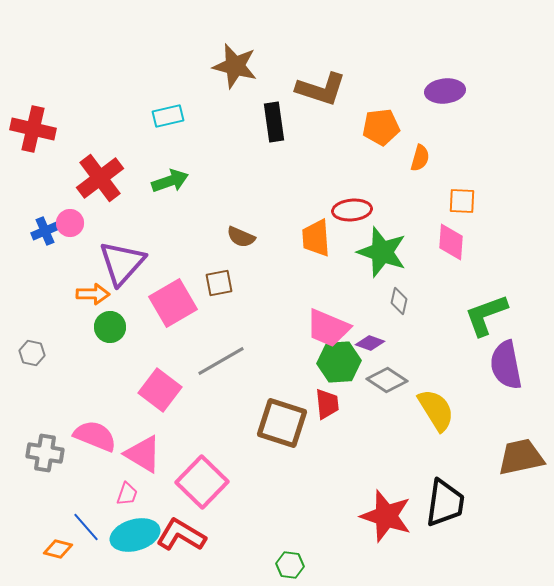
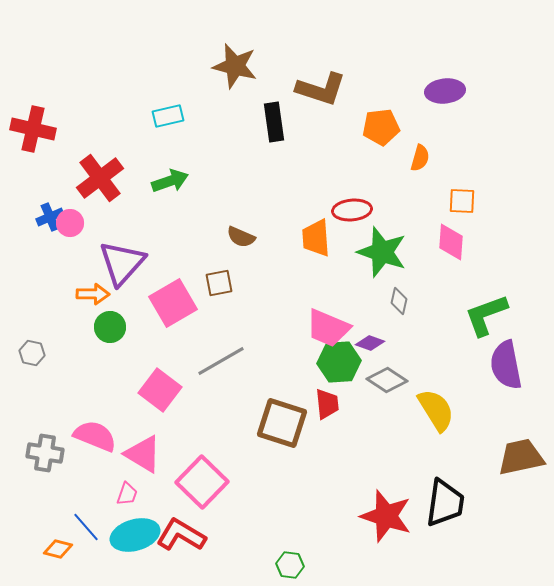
blue cross at (45, 231): moved 5 px right, 14 px up
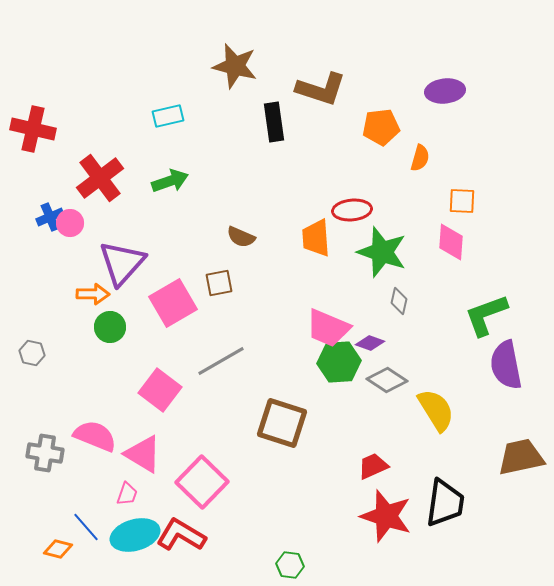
red trapezoid at (327, 404): moved 46 px right, 62 px down; rotated 108 degrees counterclockwise
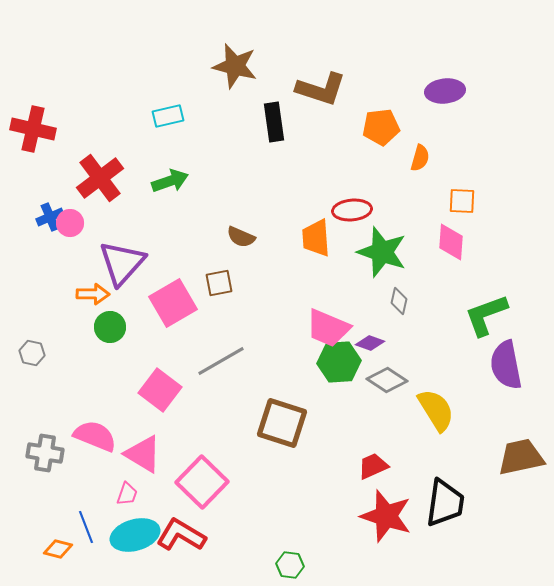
blue line at (86, 527): rotated 20 degrees clockwise
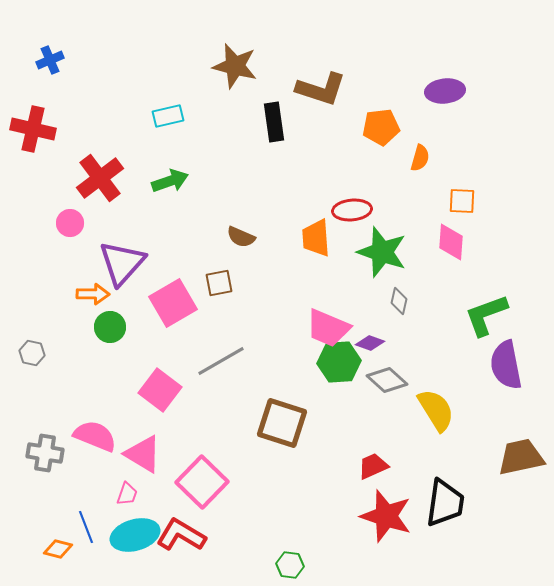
blue cross at (50, 217): moved 157 px up
gray diamond at (387, 380): rotated 9 degrees clockwise
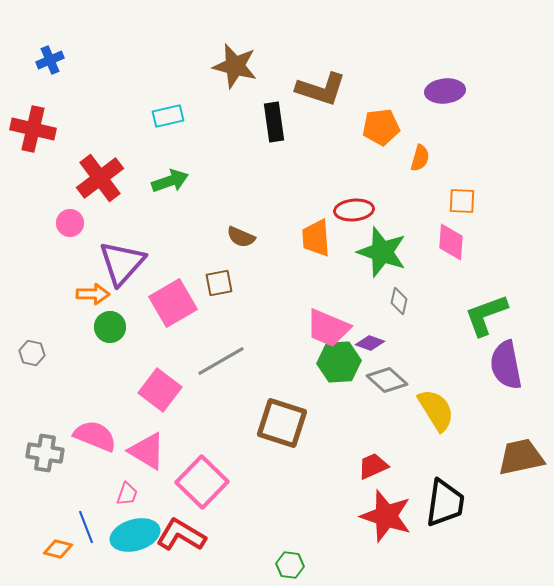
red ellipse at (352, 210): moved 2 px right
pink triangle at (143, 454): moved 4 px right, 3 px up
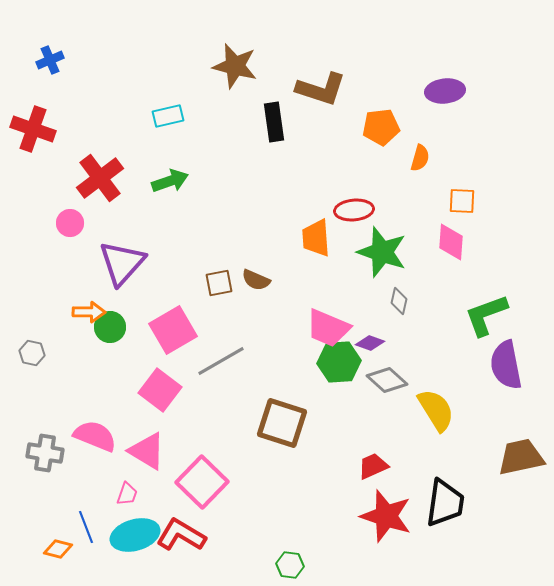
red cross at (33, 129): rotated 6 degrees clockwise
brown semicircle at (241, 237): moved 15 px right, 43 px down
orange arrow at (93, 294): moved 4 px left, 18 px down
pink square at (173, 303): moved 27 px down
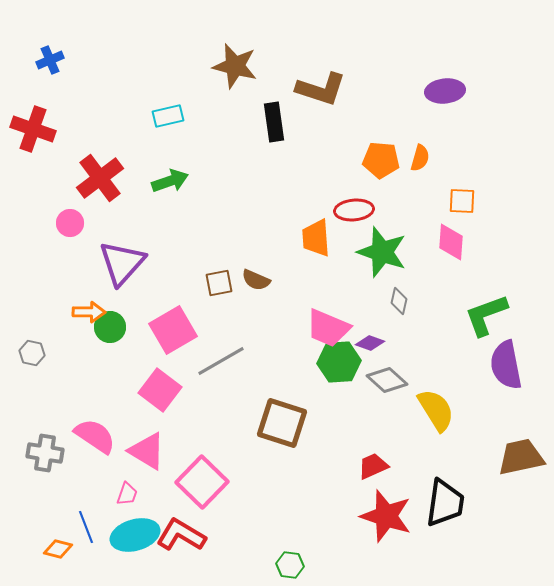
orange pentagon at (381, 127): moved 33 px down; rotated 12 degrees clockwise
pink semicircle at (95, 436): rotated 12 degrees clockwise
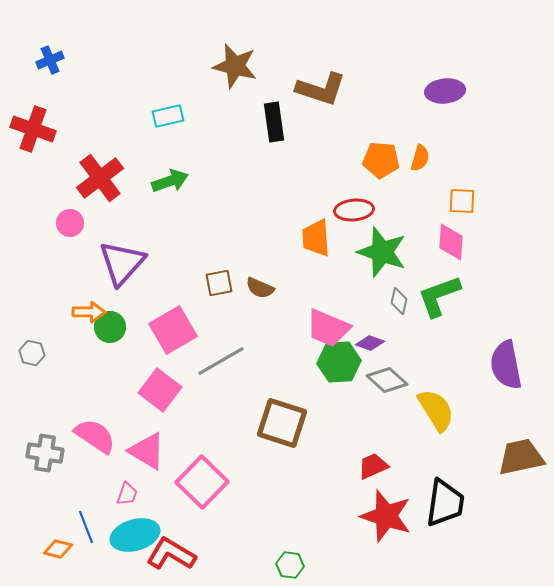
brown semicircle at (256, 280): moved 4 px right, 8 px down
green L-shape at (486, 315): moved 47 px left, 19 px up
red L-shape at (181, 535): moved 10 px left, 19 px down
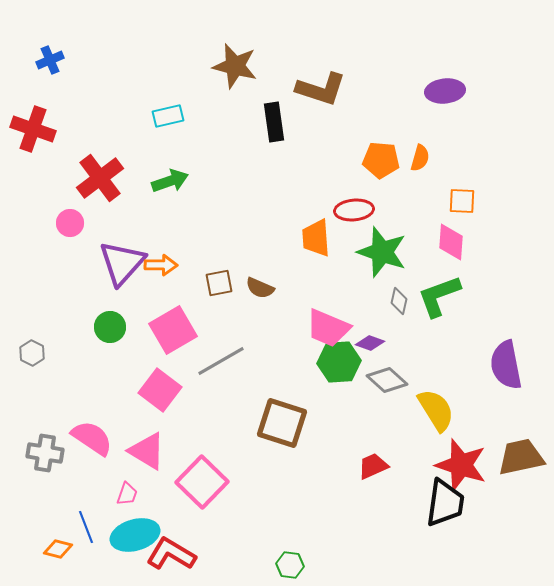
orange arrow at (89, 312): moved 72 px right, 47 px up
gray hexagon at (32, 353): rotated 15 degrees clockwise
pink semicircle at (95, 436): moved 3 px left, 2 px down
red star at (386, 516): moved 75 px right, 51 px up
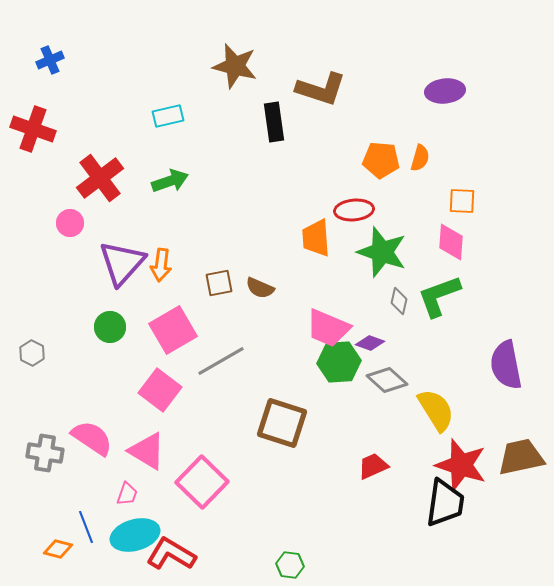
orange arrow at (161, 265): rotated 96 degrees clockwise
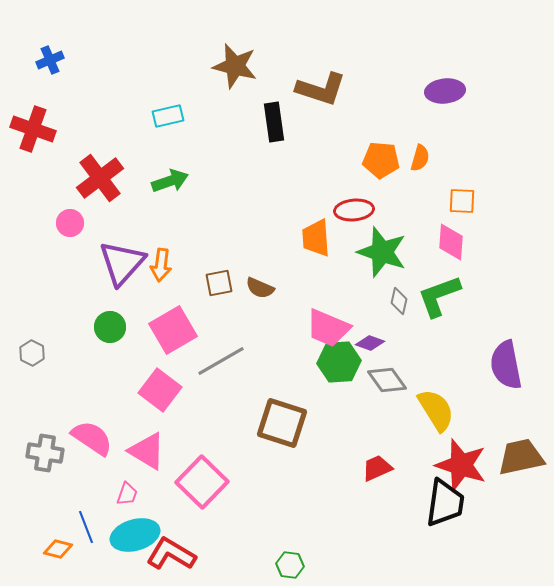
gray diamond at (387, 380): rotated 12 degrees clockwise
red trapezoid at (373, 466): moved 4 px right, 2 px down
